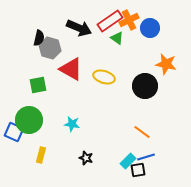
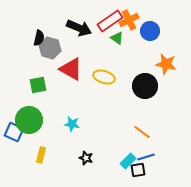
blue circle: moved 3 px down
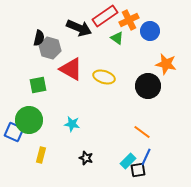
red rectangle: moved 5 px left, 5 px up
black circle: moved 3 px right
blue line: rotated 48 degrees counterclockwise
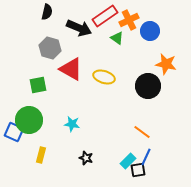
black semicircle: moved 8 px right, 26 px up
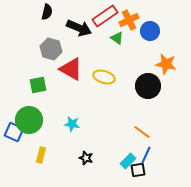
gray hexagon: moved 1 px right, 1 px down
blue line: moved 2 px up
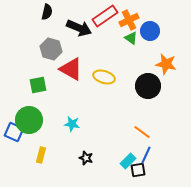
green triangle: moved 14 px right
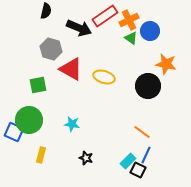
black semicircle: moved 1 px left, 1 px up
black square: rotated 35 degrees clockwise
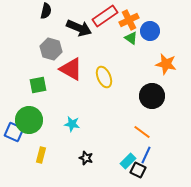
yellow ellipse: rotated 50 degrees clockwise
black circle: moved 4 px right, 10 px down
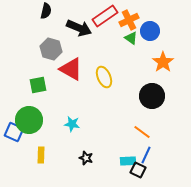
orange star: moved 3 px left, 2 px up; rotated 25 degrees clockwise
yellow rectangle: rotated 14 degrees counterclockwise
cyan rectangle: rotated 42 degrees clockwise
